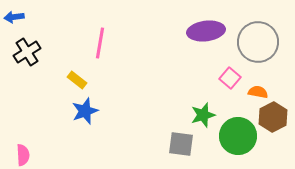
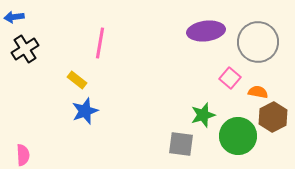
black cross: moved 2 px left, 3 px up
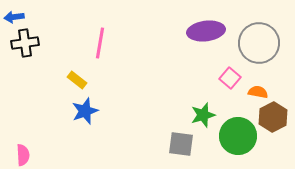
gray circle: moved 1 px right, 1 px down
black cross: moved 6 px up; rotated 24 degrees clockwise
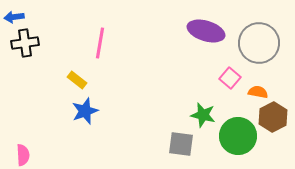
purple ellipse: rotated 24 degrees clockwise
green star: rotated 30 degrees clockwise
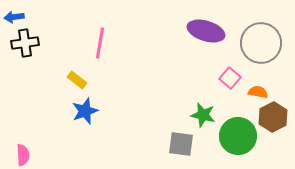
gray circle: moved 2 px right
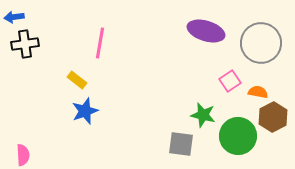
black cross: moved 1 px down
pink square: moved 3 px down; rotated 15 degrees clockwise
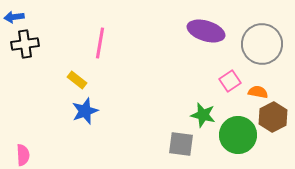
gray circle: moved 1 px right, 1 px down
green circle: moved 1 px up
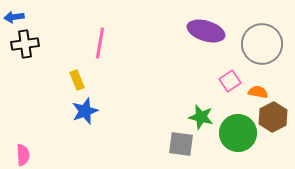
yellow rectangle: rotated 30 degrees clockwise
green star: moved 2 px left, 2 px down
green circle: moved 2 px up
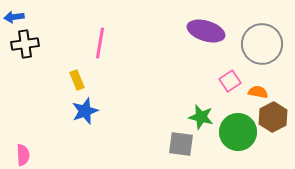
green circle: moved 1 px up
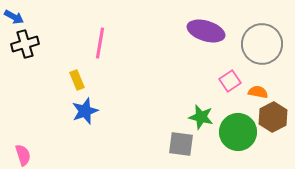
blue arrow: rotated 144 degrees counterclockwise
black cross: rotated 8 degrees counterclockwise
pink semicircle: rotated 15 degrees counterclockwise
